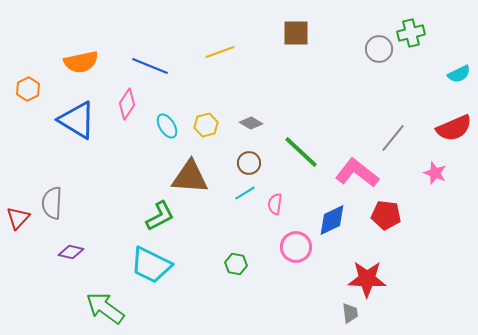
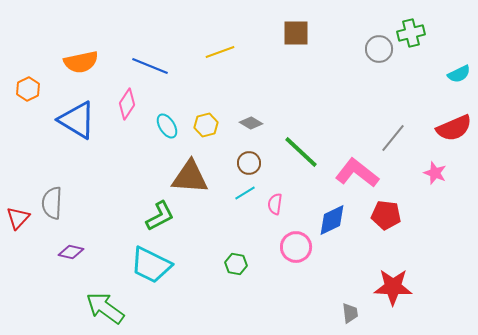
red star: moved 26 px right, 8 px down
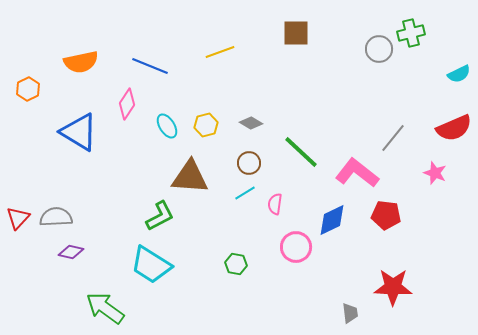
blue triangle: moved 2 px right, 12 px down
gray semicircle: moved 4 px right, 14 px down; rotated 84 degrees clockwise
cyan trapezoid: rotated 6 degrees clockwise
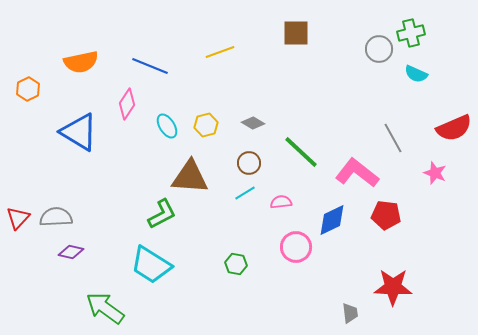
cyan semicircle: moved 43 px left; rotated 50 degrees clockwise
gray diamond: moved 2 px right
gray line: rotated 68 degrees counterclockwise
pink semicircle: moved 6 px right, 2 px up; rotated 75 degrees clockwise
green L-shape: moved 2 px right, 2 px up
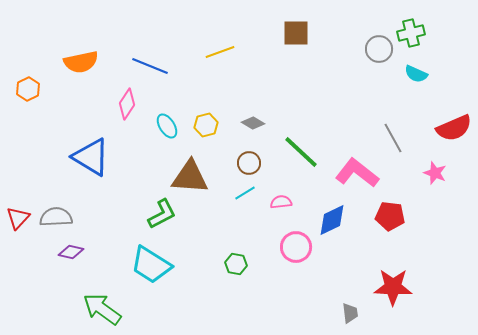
blue triangle: moved 12 px right, 25 px down
red pentagon: moved 4 px right, 1 px down
green arrow: moved 3 px left, 1 px down
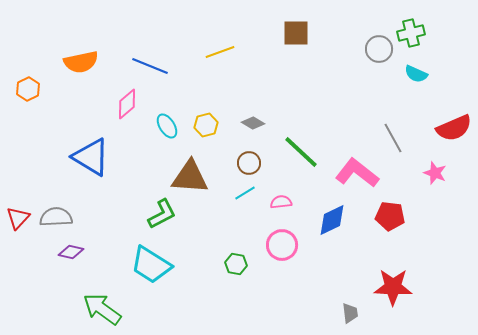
pink diamond: rotated 16 degrees clockwise
pink circle: moved 14 px left, 2 px up
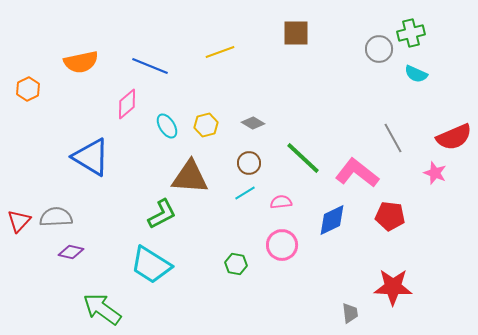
red semicircle: moved 9 px down
green line: moved 2 px right, 6 px down
red triangle: moved 1 px right, 3 px down
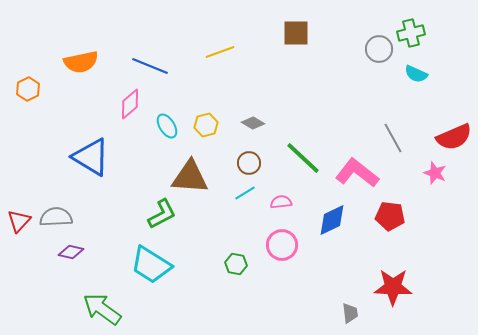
pink diamond: moved 3 px right
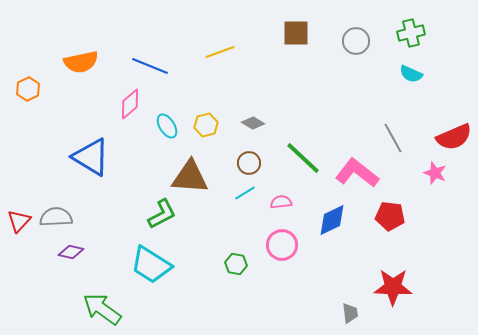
gray circle: moved 23 px left, 8 px up
cyan semicircle: moved 5 px left
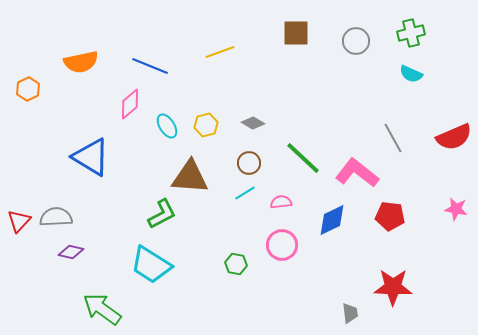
pink star: moved 21 px right, 36 px down; rotated 10 degrees counterclockwise
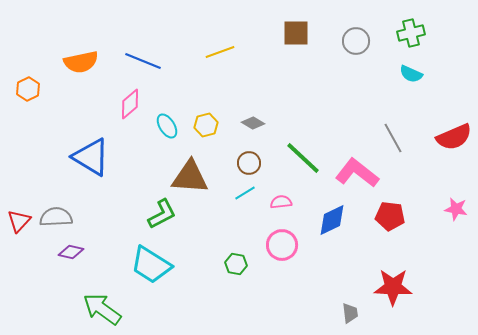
blue line: moved 7 px left, 5 px up
